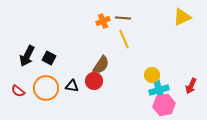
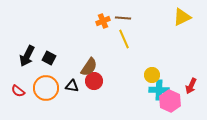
brown semicircle: moved 12 px left, 2 px down
cyan cross: rotated 18 degrees clockwise
pink hexagon: moved 6 px right, 4 px up; rotated 25 degrees counterclockwise
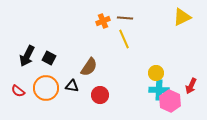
brown line: moved 2 px right
yellow circle: moved 4 px right, 2 px up
red circle: moved 6 px right, 14 px down
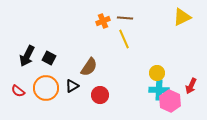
yellow circle: moved 1 px right
black triangle: rotated 40 degrees counterclockwise
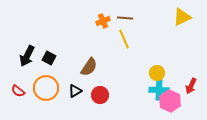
black triangle: moved 3 px right, 5 px down
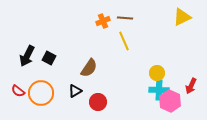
yellow line: moved 2 px down
brown semicircle: moved 1 px down
orange circle: moved 5 px left, 5 px down
red circle: moved 2 px left, 7 px down
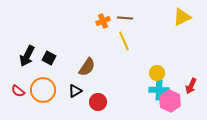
brown semicircle: moved 2 px left, 1 px up
orange circle: moved 2 px right, 3 px up
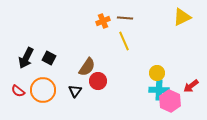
black arrow: moved 1 px left, 2 px down
red arrow: rotated 28 degrees clockwise
black triangle: rotated 24 degrees counterclockwise
red circle: moved 21 px up
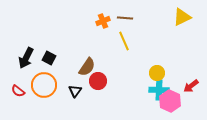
orange circle: moved 1 px right, 5 px up
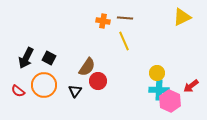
orange cross: rotated 32 degrees clockwise
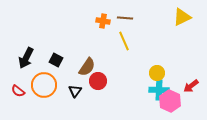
black square: moved 7 px right, 2 px down
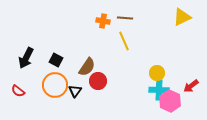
orange circle: moved 11 px right
